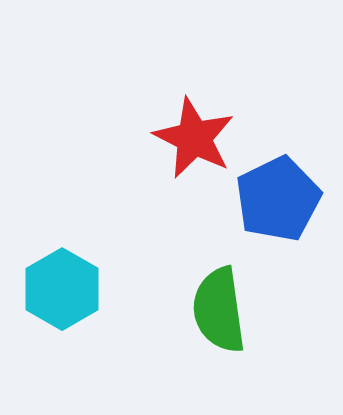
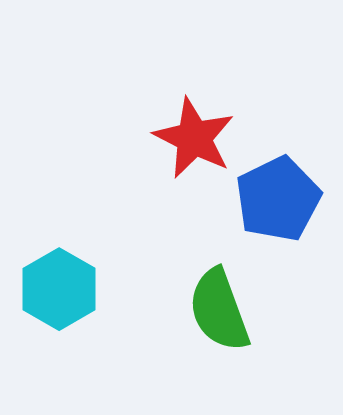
cyan hexagon: moved 3 px left
green semicircle: rotated 12 degrees counterclockwise
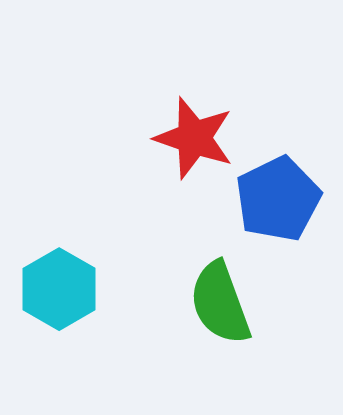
red star: rotated 8 degrees counterclockwise
green semicircle: moved 1 px right, 7 px up
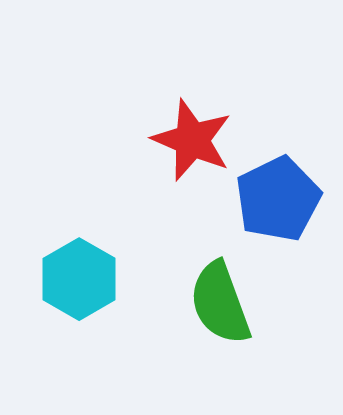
red star: moved 2 px left, 2 px down; rotated 4 degrees clockwise
cyan hexagon: moved 20 px right, 10 px up
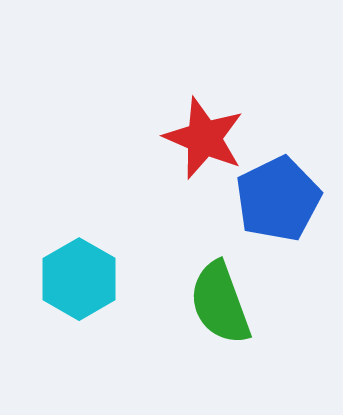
red star: moved 12 px right, 2 px up
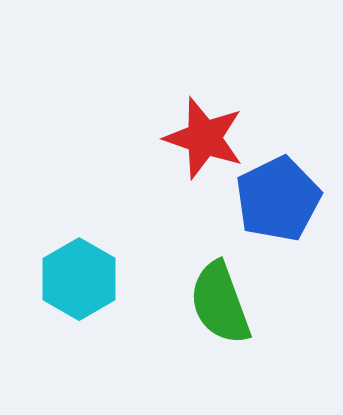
red star: rotated 4 degrees counterclockwise
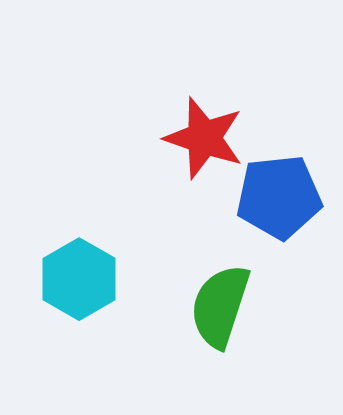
blue pentagon: moved 1 px right, 2 px up; rotated 20 degrees clockwise
green semicircle: moved 3 px down; rotated 38 degrees clockwise
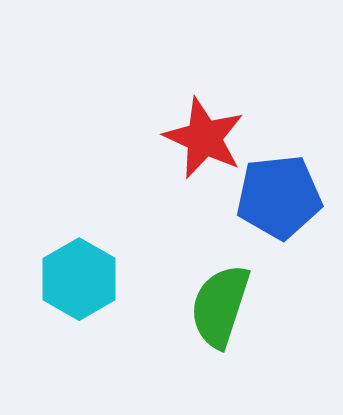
red star: rotated 6 degrees clockwise
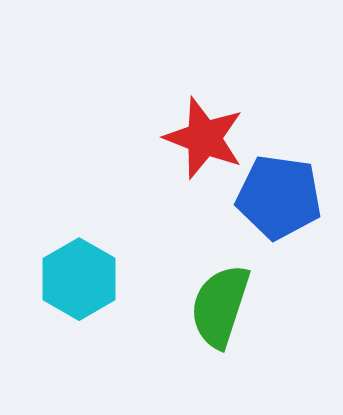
red star: rotated 4 degrees counterclockwise
blue pentagon: rotated 14 degrees clockwise
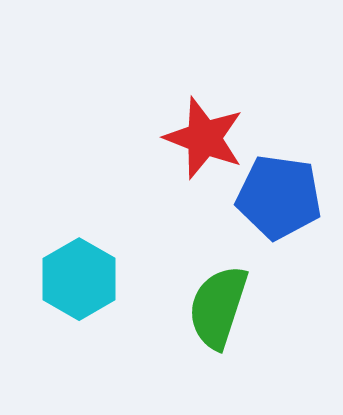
green semicircle: moved 2 px left, 1 px down
